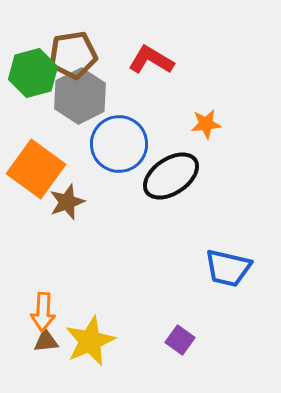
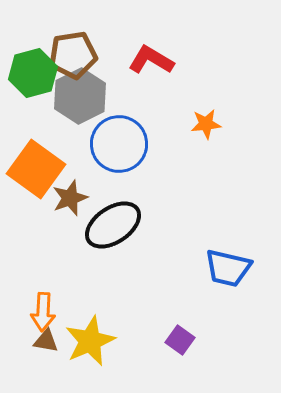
black ellipse: moved 58 px left, 49 px down
brown star: moved 3 px right, 4 px up
brown triangle: rotated 16 degrees clockwise
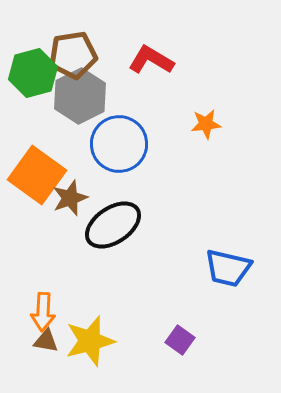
orange square: moved 1 px right, 6 px down
yellow star: rotated 9 degrees clockwise
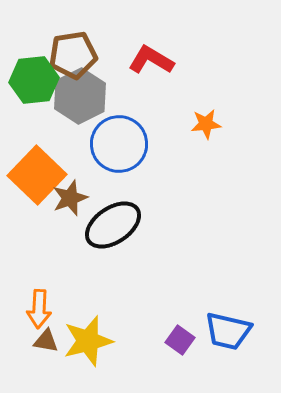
green hexagon: moved 1 px right, 7 px down; rotated 9 degrees clockwise
orange square: rotated 8 degrees clockwise
blue trapezoid: moved 63 px down
orange arrow: moved 4 px left, 3 px up
yellow star: moved 2 px left
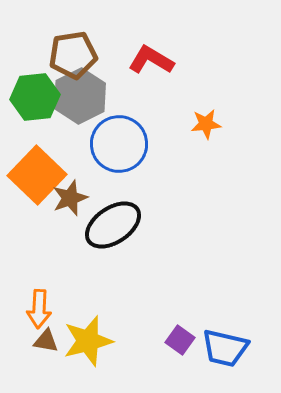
green hexagon: moved 1 px right, 17 px down
blue trapezoid: moved 3 px left, 17 px down
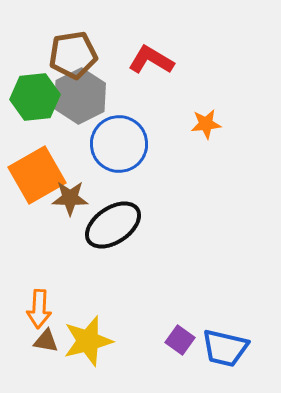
orange square: rotated 16 degrees clockwise
brown star: rotated 21 degrees clockwise
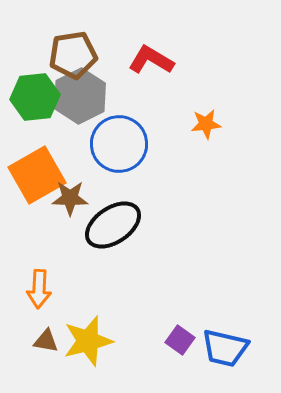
orange arrow: moved 20 px up
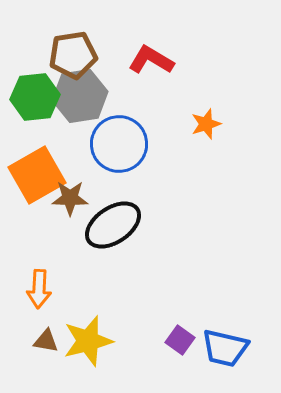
gray hexagon: rotated 18 degrees clockwise
orange star: rotated 12 degrees counterclockwise
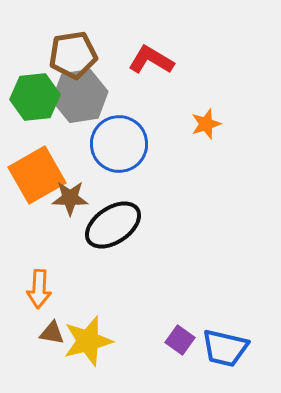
brown triangle: moved 6 px right, 8 px up
